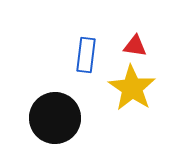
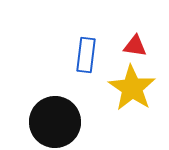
black circle: moved 4 px down
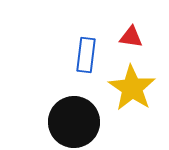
red triangle: moved 4 px left, 9 px up
black circle: moved 19 px right
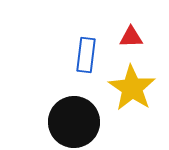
red triangle: rotated 10 degrees counterclockwise
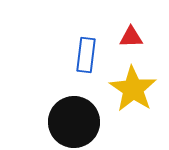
yellow star: moved 1 px right, 1 px down
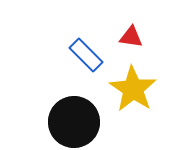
red triangle: rotated 10 degrees clockwise
blue rectangle: rotated 52 degrees counterclockwise
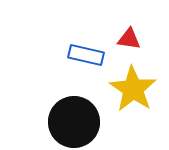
red triangle: moved 2 px left, 2 px down
blue rectangle: rotated 32 degrees counterclockwise
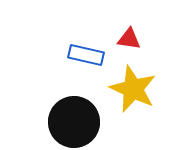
yellow star: rotated 9 degrees counterclockwise
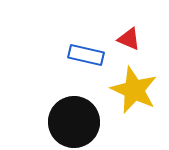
red triangle: rotated 15 degrees clockwise
yellow star: moved 1 px right, 1 px down
